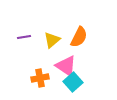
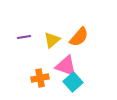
orange semicircle: rotated 15 degrees clockwise
pink triangle: rotated 15 degrees counterclockwise
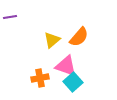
purple line: moved 14 px left, 20 px up
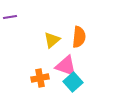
orange semicircle: rotated 35 degrees counterclockwise
